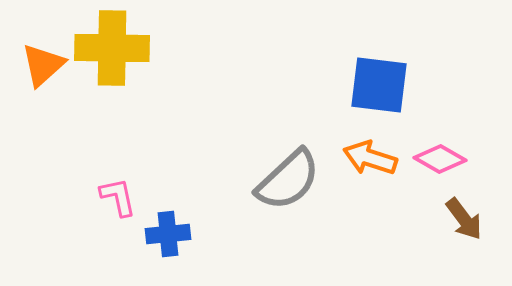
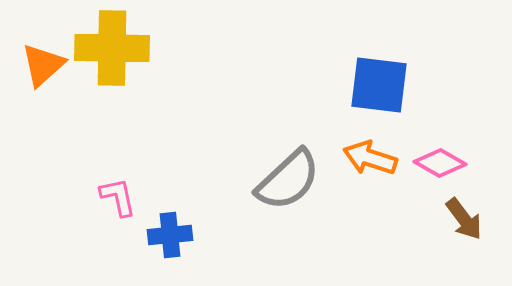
pink diamond: moved 4 px down
blue cross: moved 2 px right, 1 px down
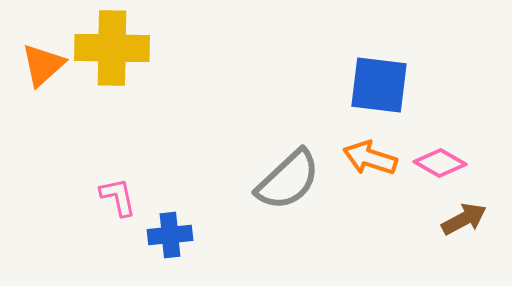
brown arrow: rotated 81 degrees counterclockwise
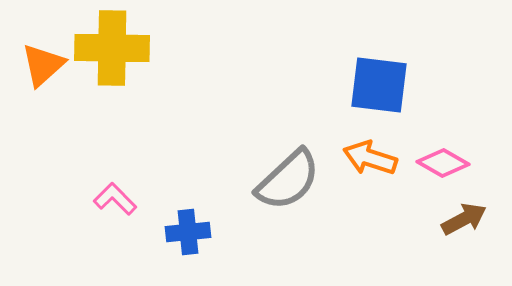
pink diamond: moved 3 px right
pink L-shape: moved 3 px left, 2 px down; rotated 33 degrees counterclockwise
blue cross: moved 18 px right, 3 px up
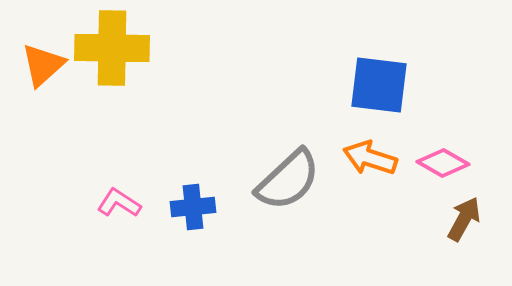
pink L-shape: moved 4 px right, 4 px down; rotated 12 degrees counterclockwise
brown arrow: rotated 33 degrees counterclockwise
blue cross: moved 5 px right, 25 px up
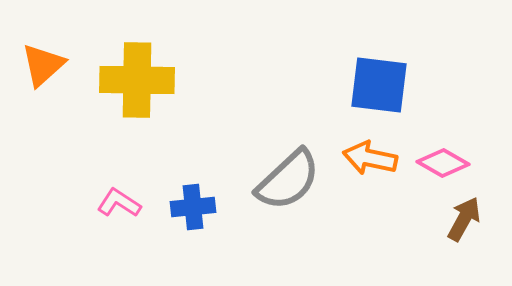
yellow cross: moved 25 px right, 32 px down
orange arrow: rotated 6 degrees counterclockwise
